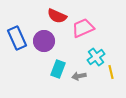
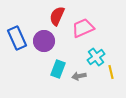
red semicircle: rotated 90 degrees clockwise
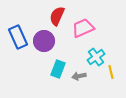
blue rectangle: moved 1 px right, 1 px up
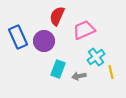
pink trapezoid: moved 1 px right, 2 px down
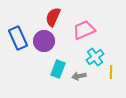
red semicircle: moved 4 px left, 1 px down
blue rectangle: moved 1 px down
cyan cross: moved 1 px left
yellow line: rotated 16 degrees clockwise
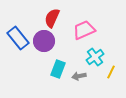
red semicircle: moved 1 px left, 1 px down
blue rectangle: rotated 15 degrees counterclockwise
yellow line: rotated 24 degrees clockwise
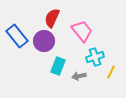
pink trapezoid: moved 2 px left, 1 px down; rotated 75 degrees clockwise
blue rectangle: moved 1 px left, 2 px up
cyan cross: rotated 18 degrees clockwise
cyan rectangle: moved 3 px up
